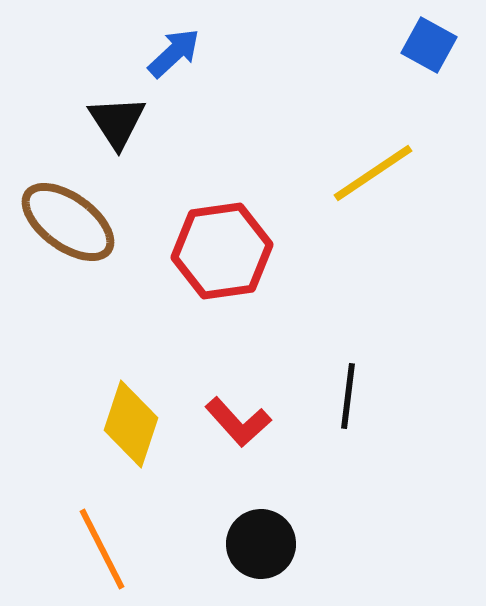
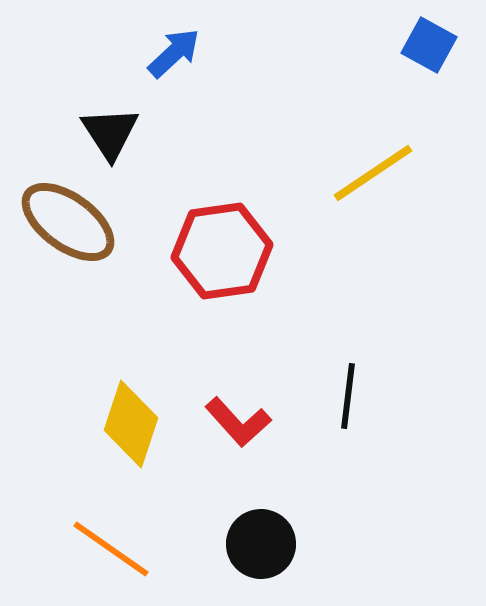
black triangle: moved 7 px left, 11 px down
orange line: moved 9 px right; rotated 28 degrees counterclockwise
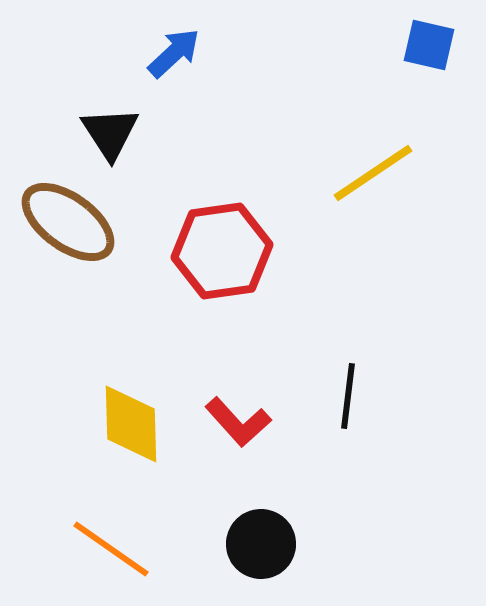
blue square: rotated 16 degrees counterclockwise
yellow diamond: rotated 20 degrees counterclockwise
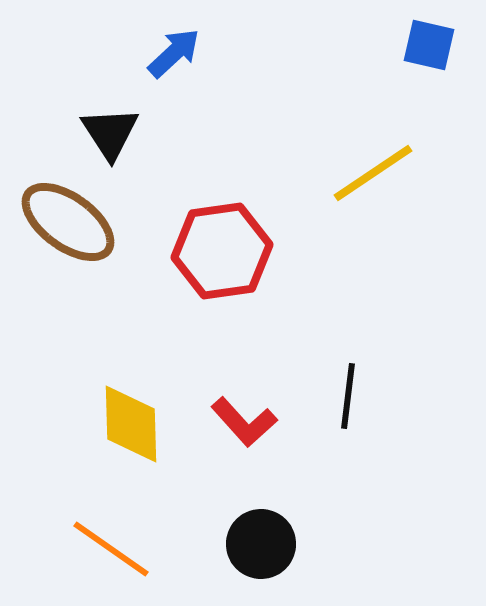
red L-shape: moved 6 px right
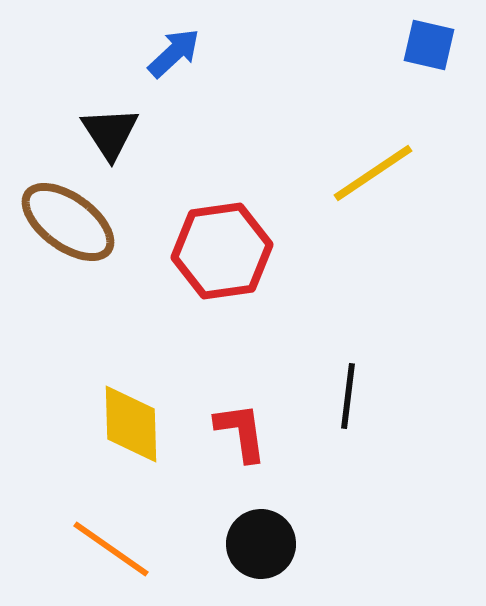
red L-shape: moved 3 px left, 10 px down; rotated 146 degrees counterclockwise
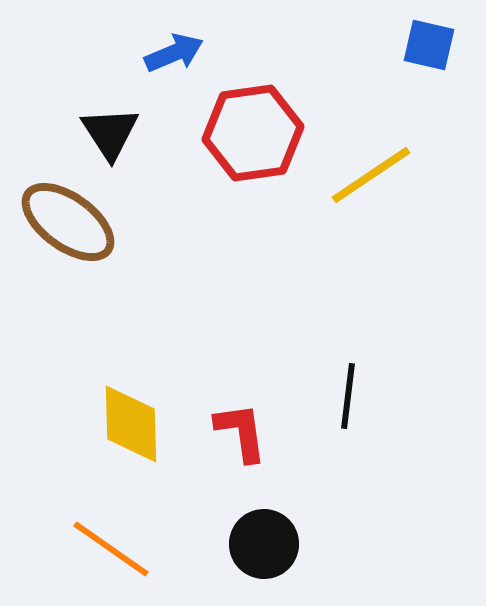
blue arrow: rotated 20 degrees clockwise
yellow line: moved 2 px left, 2 px down
red hexagon: moved 31 px right, 118 px up
black circle: moved 3 px right
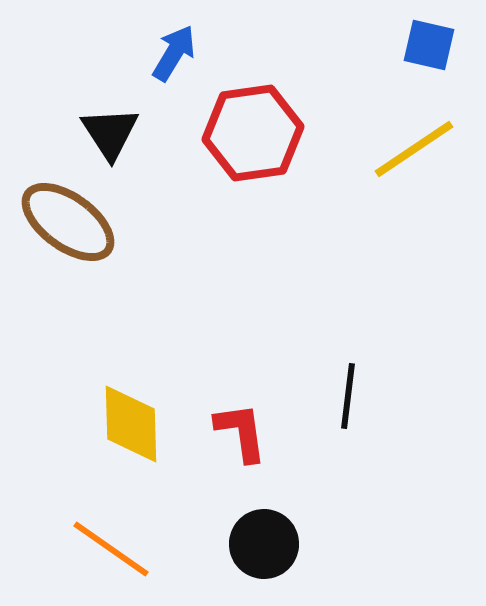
blue arrow: rotated 36 degrees counterclockwise
yellow line: moved 43 px right, 26 px up
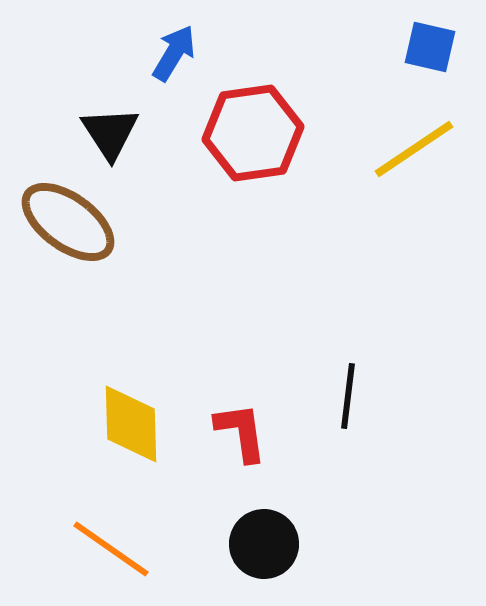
blue square: moved 1 px right, 2 px down
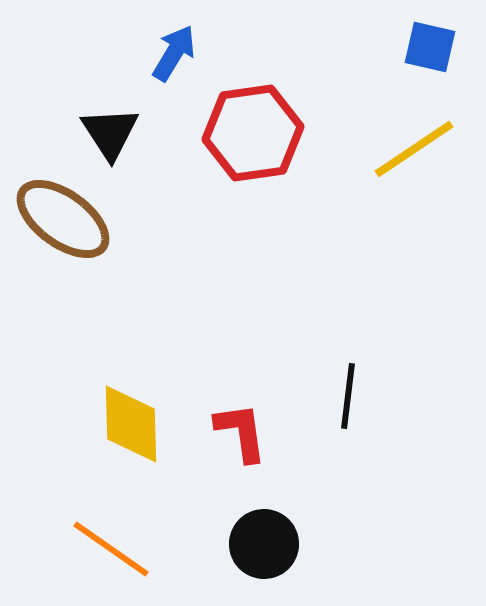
brown ellipse: moved 5 px left, 3 px up
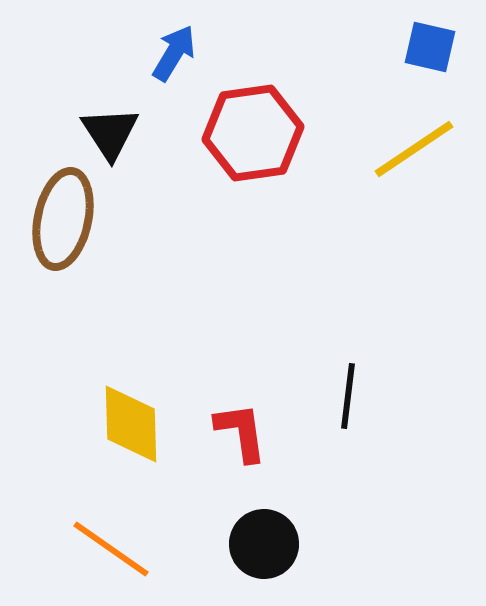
brown ellipse: rotated 66 degrees clockwise
